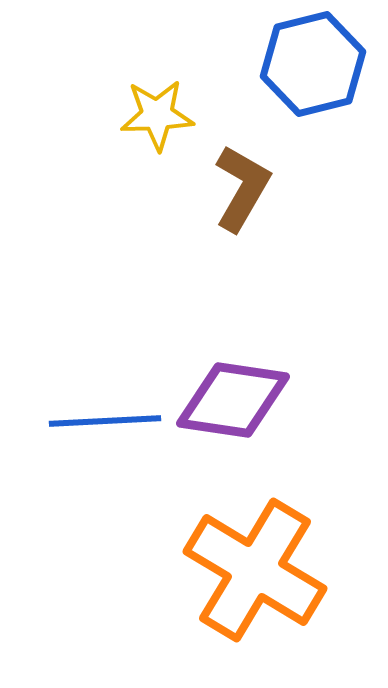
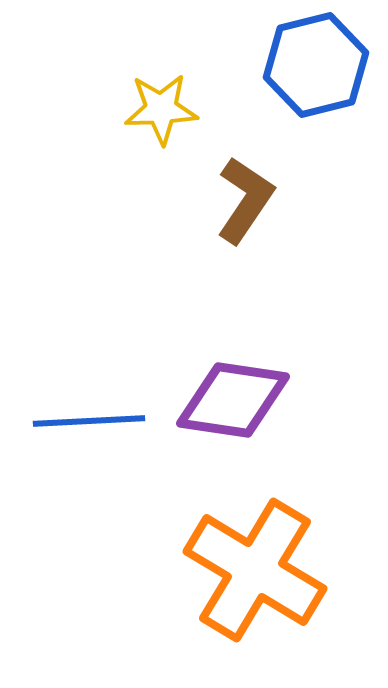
blue hexagon: moved 3 px right, 1 px down
yellow star: moved 4 px right, 6 px up
brown L-shape: moved 3 px right, 12 px down; rotated 4 degrees clockwise
blue line: moved 16 px left
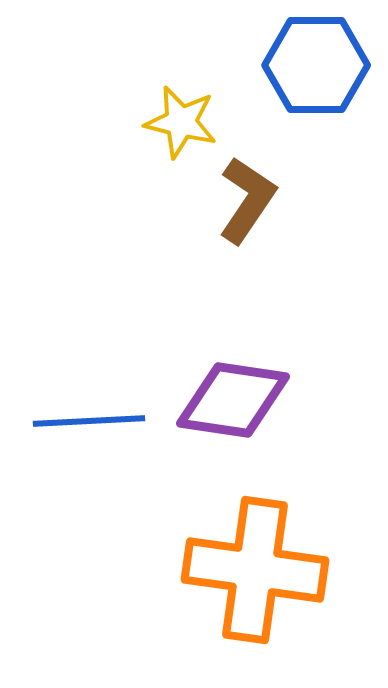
blue hexagon: rotated 14 degrees clockwise
yellow star: moved 20 px right, 13 px down; rotated 16 degrees clockwise
brown L-shape: moved 2 px right
orange cross: rotated 23 degrees counterclockwise
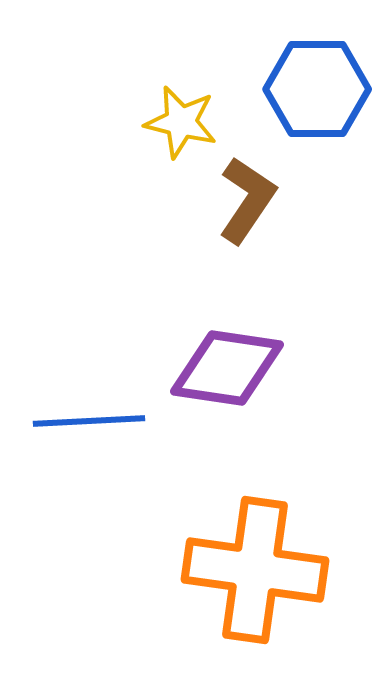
blue hexagon: moved 1 px right, 24 px down
purple diamond: moved 6 px left, 32 px up
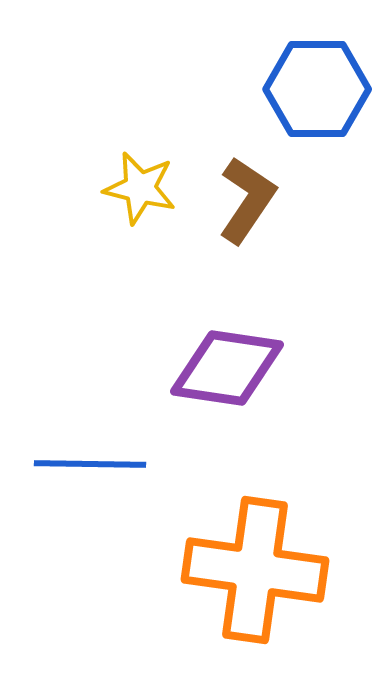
yellow star: moved 41 px left, 66 px down
blue line: moved 1 px right, 43 px down; rotated 4 degrees clockwise
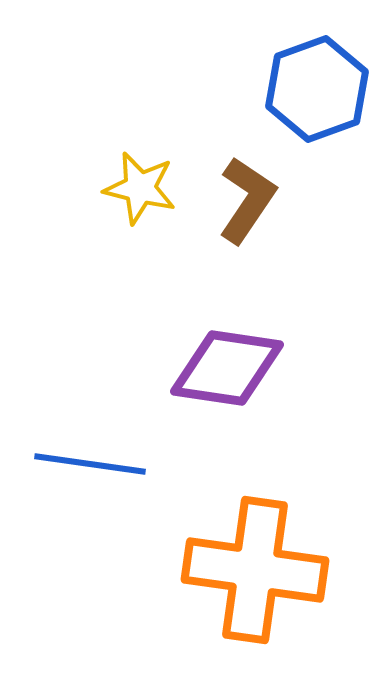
blue hexagon: rotated 20 degrees counterclockwise
blue line: rotated 7 degrees clockwise
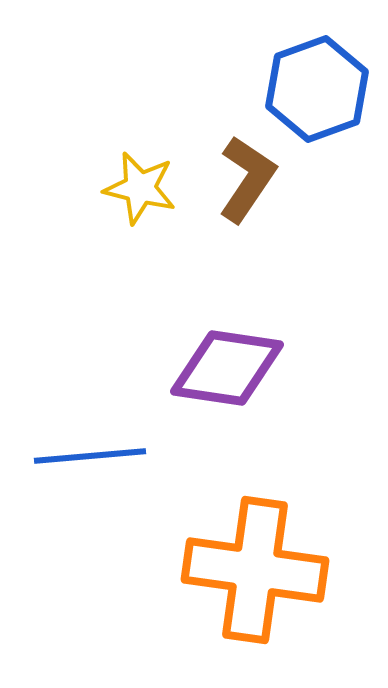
brown L-shape: moved 21 px up
blue line: moved 8 px up; rotated 13 degrees counterclockwise
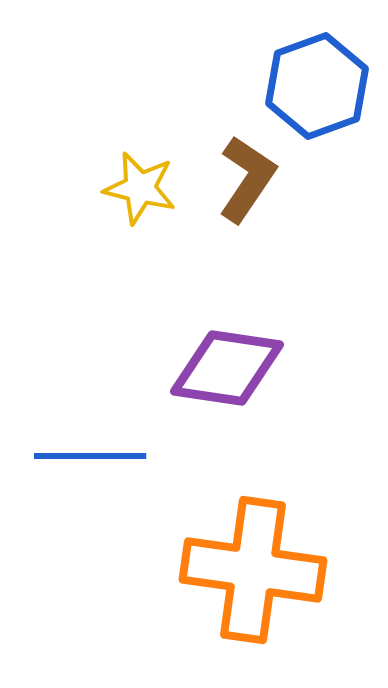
blue hexagon: moved 3 px up
blue line: rotated 5 degrees clockwise
orange cross: moved 2 px left
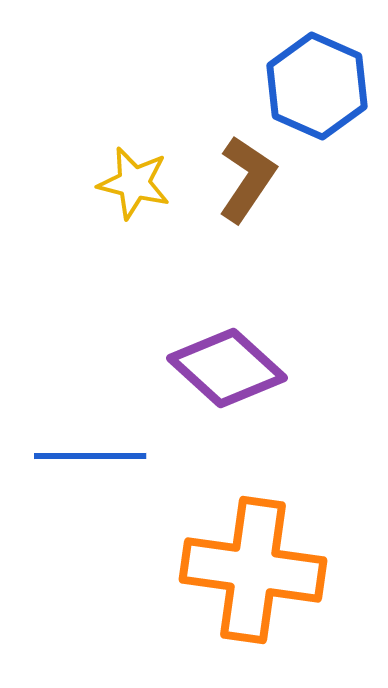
blue hexagon: rotated 16 degrees counterclockwise
yellow star: moved 6 px left, 5 px up
purple diamond: rotated 34 degrees clockwise
